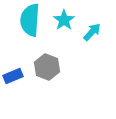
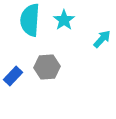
cyan arrow: moved 10 px right, 7 px down
gray hexagon: rotated 25 degrees counterclockwise
blue rectangle: rotated 24 degrees counterclockwise
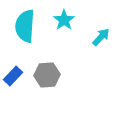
cyan semicircle: moved 5 px left, 6 px down
cyan arrow: moved 1 px left, 2 px up
gray hexagon: moved 8 px down
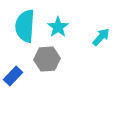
cyan star: moved 6 px left, 7 px down
gray hexagon: moved 16 px up
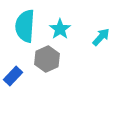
cyan star: moved 2 px right, 2 px down
gray hexagon: rotated 20 degrees counterclockwise
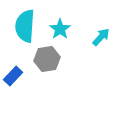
gray hexagon: rotated 15 degrees clockwise
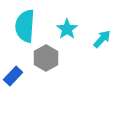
cyan star: moved 7 px right
cyan arrow: moved 1 px right, 2 px down
gray hexagon: moved 1 px left, 1 px up; rotated 20 degrees counterclockwise
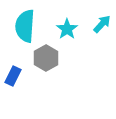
cyan arrow: moved 15 px up
blue rectangle: rotated 18 degrees counterclockwise
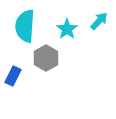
cyan arrow: moved 3 px left, 3 px up
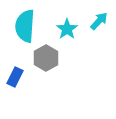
blue rectangle: moved 2 px right, 1 px down
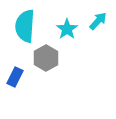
cyan arrow: moved 1 px left
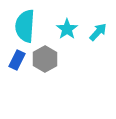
cyan arrow: moved 11 px down
gray hexagon: moved 1 px left, 1 px down
blue rectangle: moved 2 px right, 17 px up
